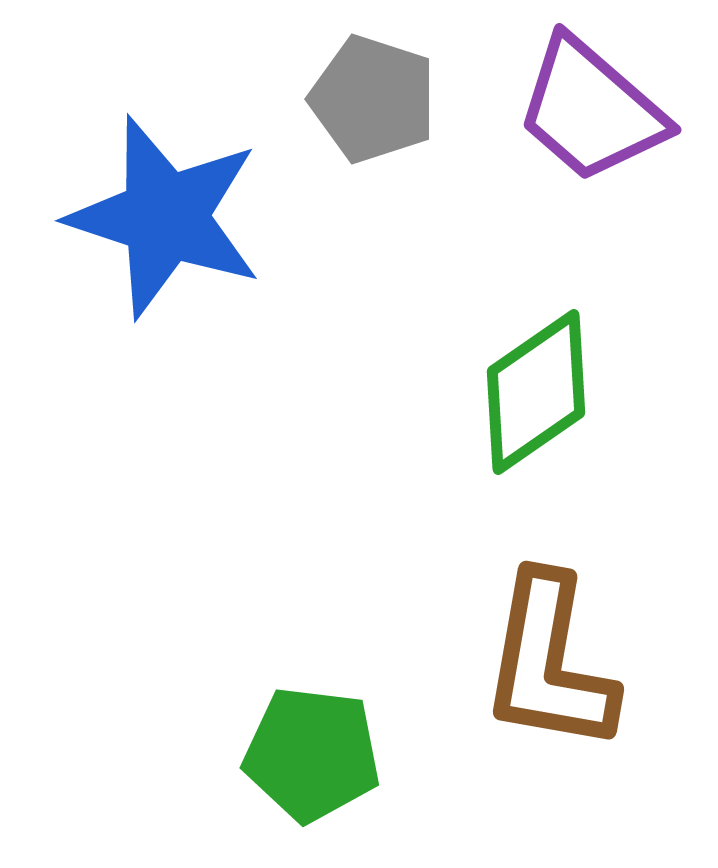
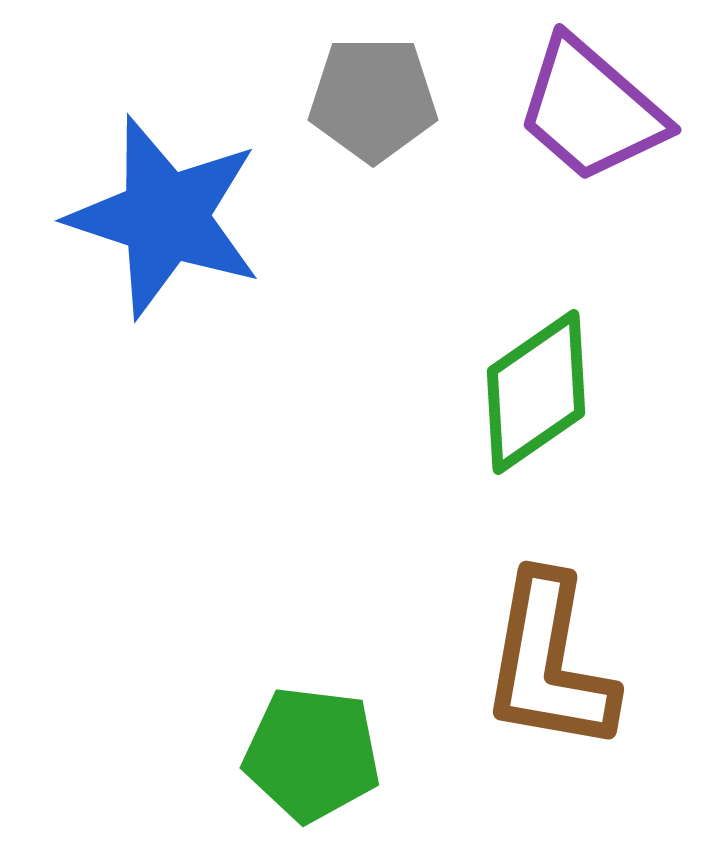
gray pentagon: rotated 18 degrees counterclockwise
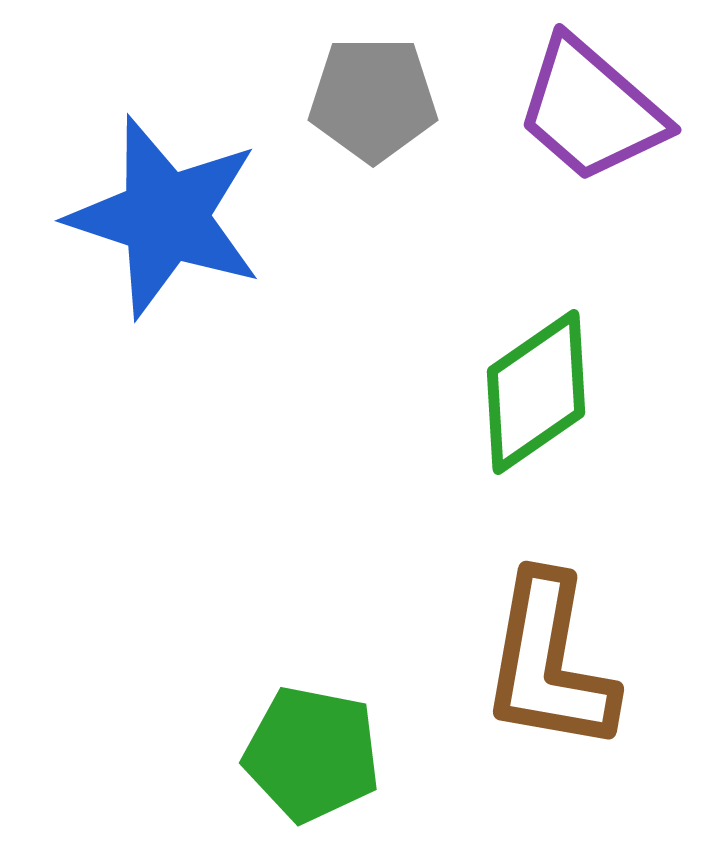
green pentagon: rotated 4 degrees clockwise
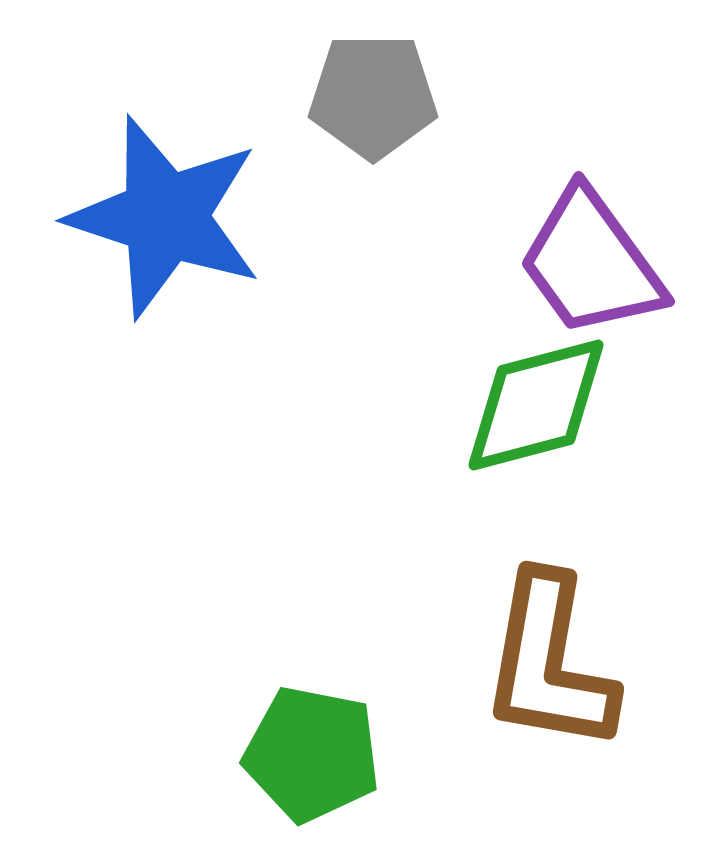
gray pentagon: moved 3 px up
purple trapezoid: moved 153 px down; rotated 13 degrees clockwise
green diamond: moved 13 px down; rotated 20 degrees clockwise
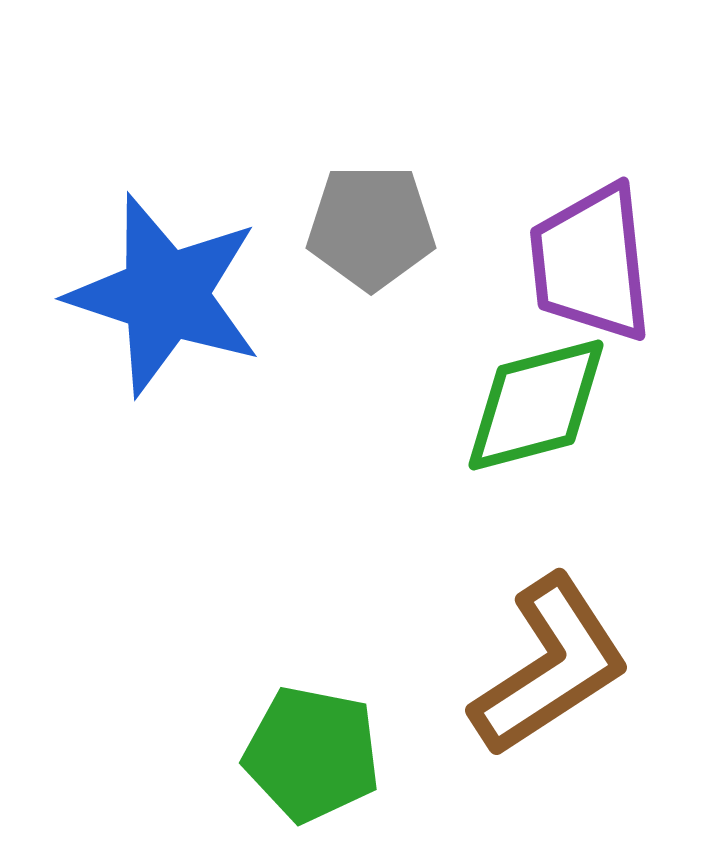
gray pentagon: moved 2 px left, 131 px down
blue star: moved 78 px down
purple trapezoid: rotated 30 degrees clockwise
brown L-shape: moved 1 px right, 3 px down; rotated 133 degrees counterclockwise
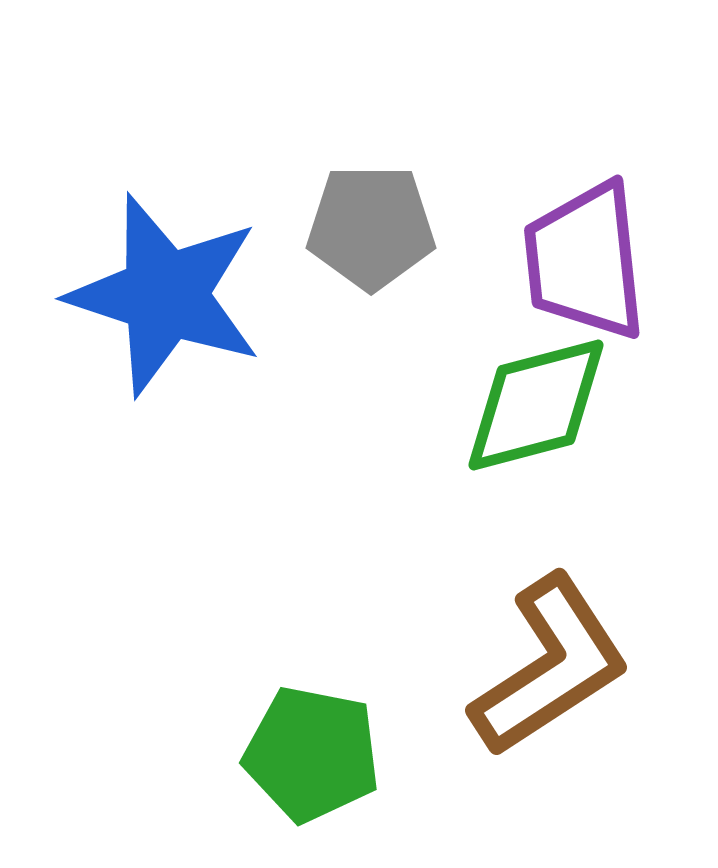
purple trapezoid: moved 6 px left, 2 px up
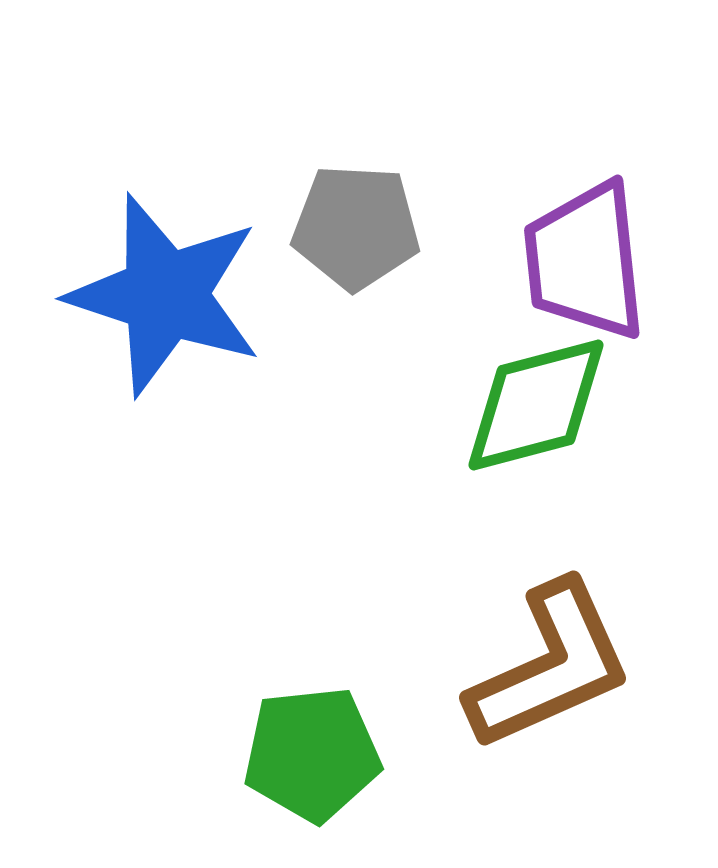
gray pentagon: moved 15 px left; rotated 3 degrees clockwise
brown L-shape: rotated 9 degrees clockwise
green pentagon: rotated 17 degrees counterclockwise
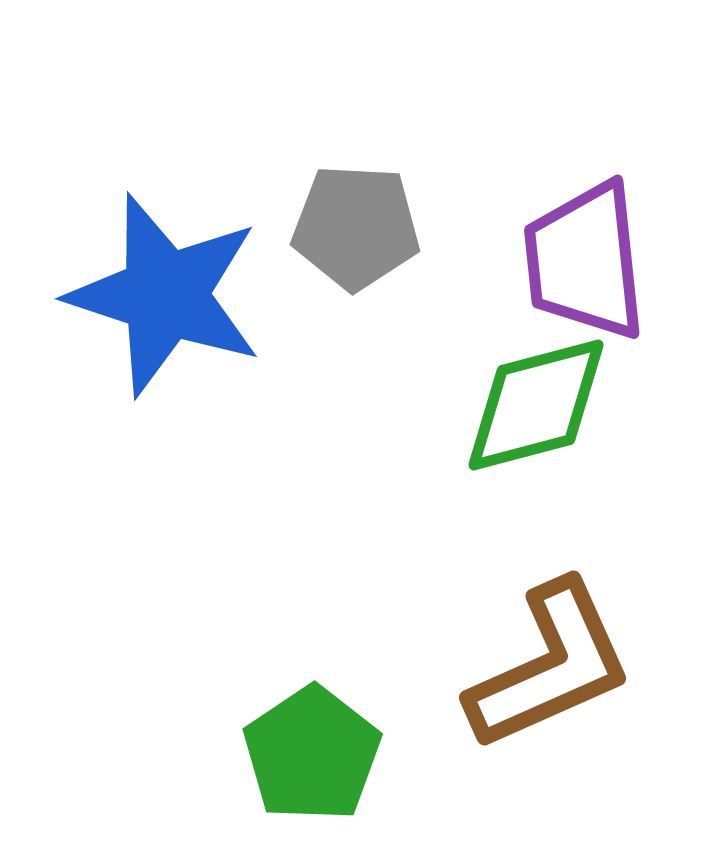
green pentagon: rotated 28 degrees counterclockwise
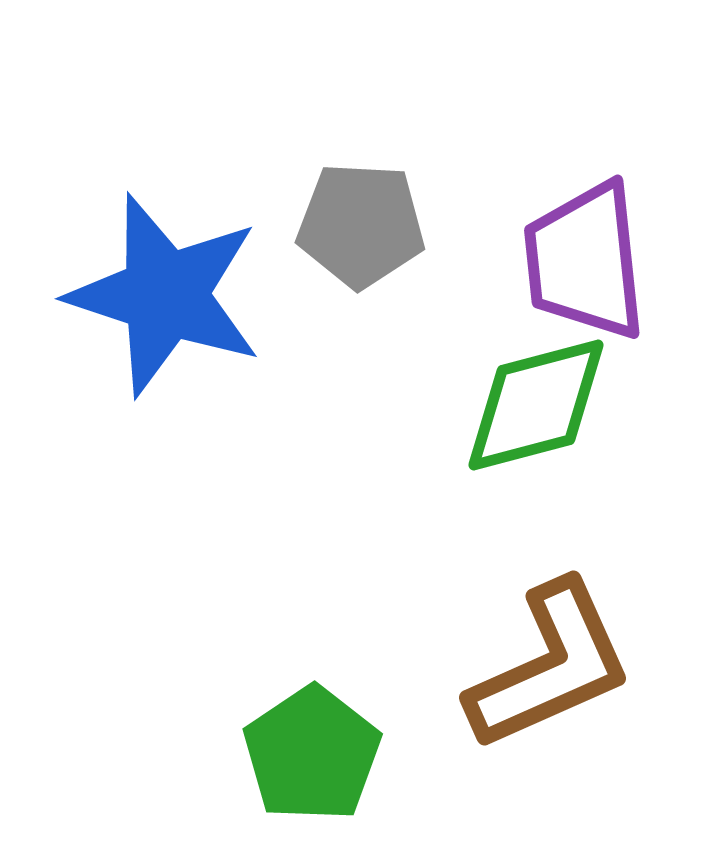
gray pentagon: moved 5 px right, 2 px up
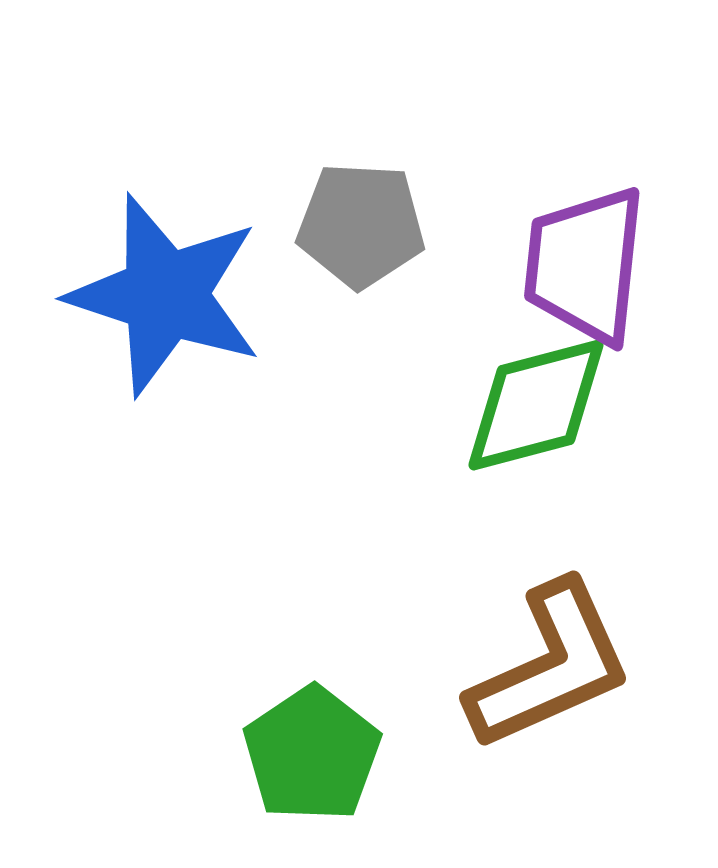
purple trapezoid: moved 4 px down; rotated 12 degrees clockwise
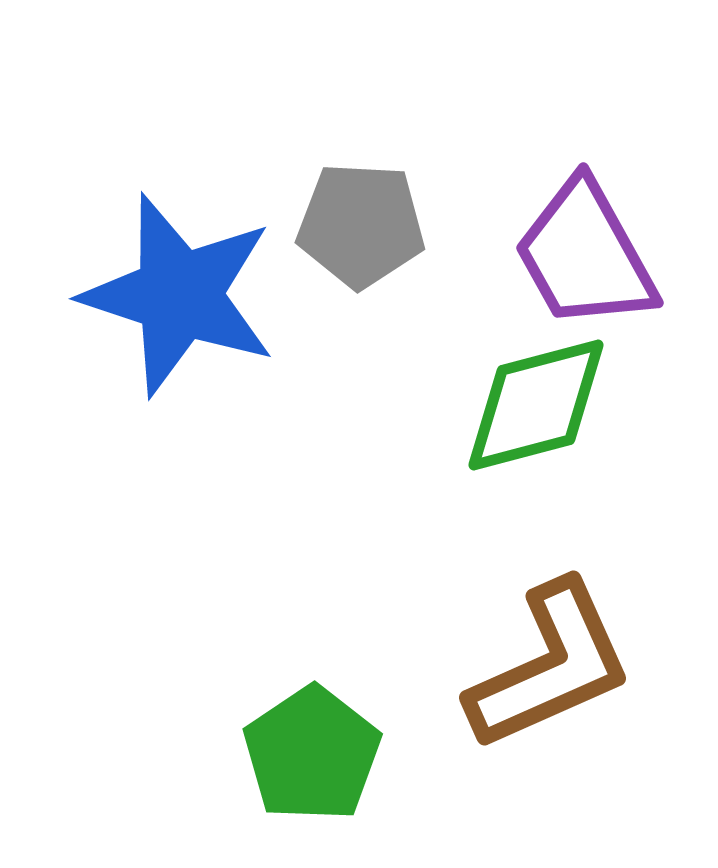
purple trapezoid: moved 10 px up; rotated 35 degrees counterclockwise
blue star: moved 14 px right
